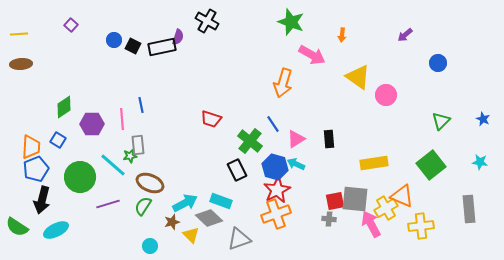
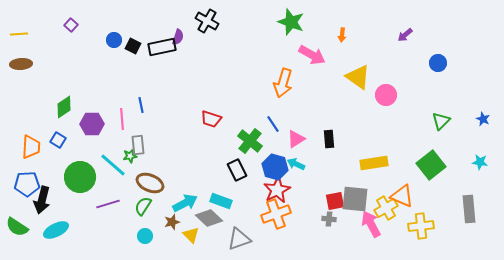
blue pentagon at (36, 169): moved 9 px left, 15 px down; rotated 20 degrees clockwise
cyan circle at (150, 246): moved 5 px left, 10 px up
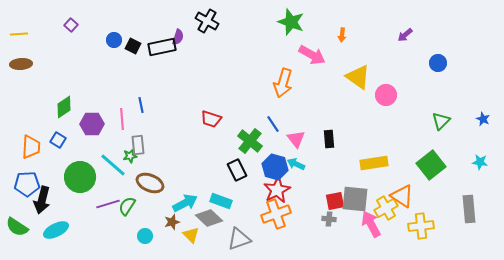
pink triangle at (296, 139): rotated 36 degrees counterclockwise
orange triangle at (402, 196): rotated 10 degrees clockwise
green semicircle at (143, 206): moved 16 px left
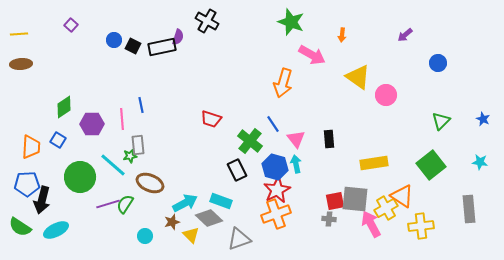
cyan arrow at (296, 164): rotated 54 degrees clockwise
green semicircle at (127, 206): moved 2 px left, 2 px up
green semicircle at (17, 227): moved 3 px right
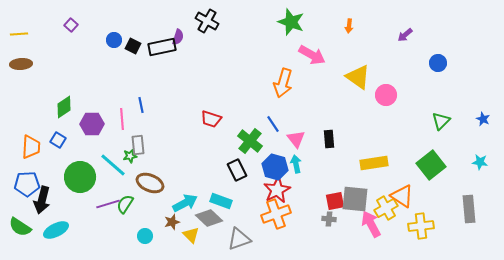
orange arrow at (342, 35): moved 7 px right, 9 px up
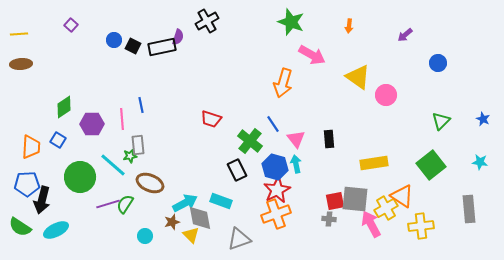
black cross at (207, 21): rotated 30 degrees clockwise
gray diamond at (209, 218): moved 9 px left; rotated 36 degrees clockwise
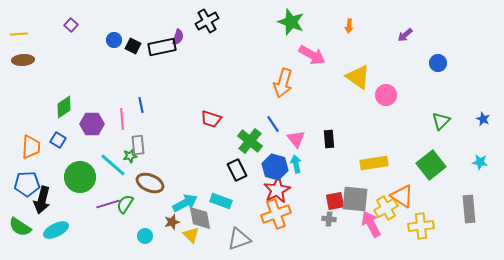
brown ellipse at (21, 64): moved 2 px right, 4 px up
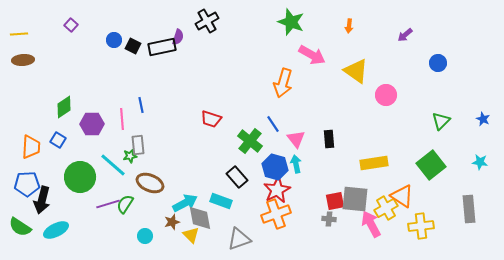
yellow triangle at (358, 77): moved 2 px left, 6 px up
black rectangle at (237, 170): moved 7 px down; rotated 15 degrees counterclockwise
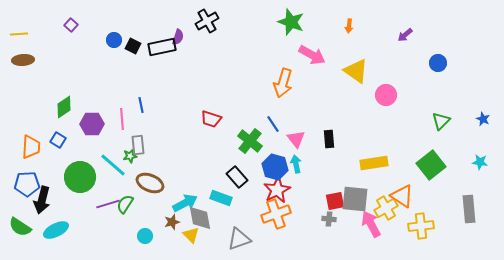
cyan rectangle at (221, 201): moved 3 px up
